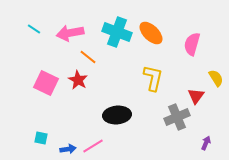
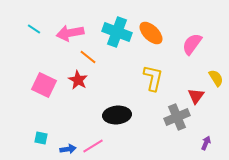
pink semicircle: rotated 20 degrees clockwise
pink square: moved 2 px left, 2 px down
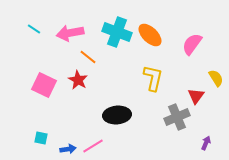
orange ellipse: moved 1 px left, 2 px down
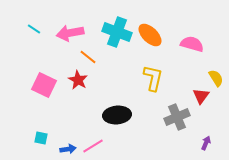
pink semicircle: rotated 70 degrees clockwise
red triangle: moved 5 px right
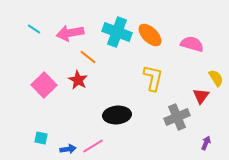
pink square: rotated 20 degrees clockwise
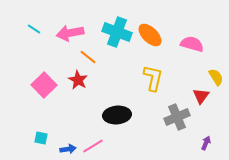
yellow semicircle: moved 1 px up
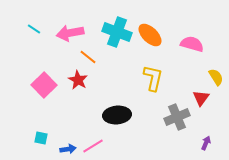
red triangle: moved 2 px down
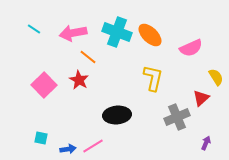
pink arrow: moved 3 px right
pink semicircle: moved 1 px left, 4 px down; rotated 140 degrees clockwise
red star: moved 1 px right
red triangle: rotated 12 degrees clockwise
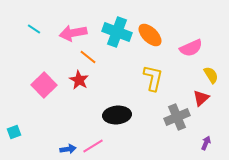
yellow semicircle: moved 5 px left, 2 px up
cyan square: moved 27 px left, 6 px up; rotated 32 degrees counterclockwise
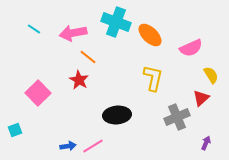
cyan cross: moved 1 px left, 10 px up
pink square: moved 6 px left, 8 px down
cyan square: moved 1 px right, 2 px up
blue arrow: moved 3 px up
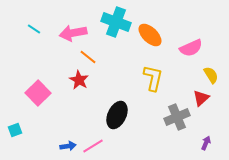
black ellipse: rotated 60 degrees counterclockwise
